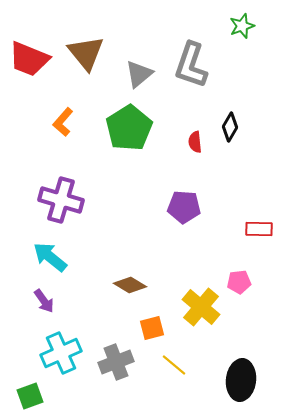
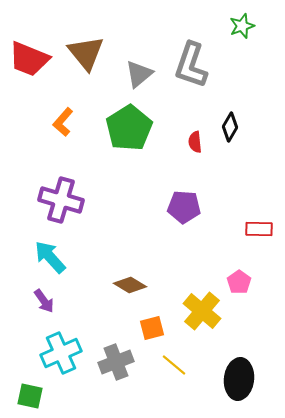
cyan arrow: rotated 9 degrees clockwise
pink pentagon: rotated 30 degrees counterclockwise
yellow cross: moved 1 px right, 4 px down
black ellipse: moved 2 px left, 1 px up
green square: rotated 32 degrees clockwise
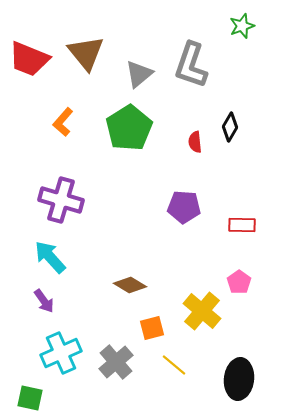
red rectangle: moved 17 px left, 4 px up
gray cross: rotated 20 degrees counterclockwise
green square: moved 2 px down
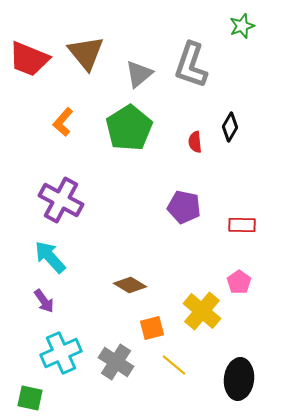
purple cross: rotated 12 degrees clockwise
purple pentagon: rotated 8 degrees clockwise
gray cross: rotated 16 degrees counterclockwise
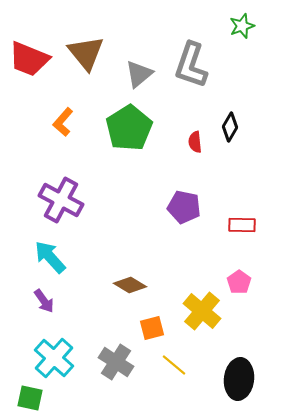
cyan cross: moved 7 px left, 5 px down; rotated 24 degrees counterclockwise
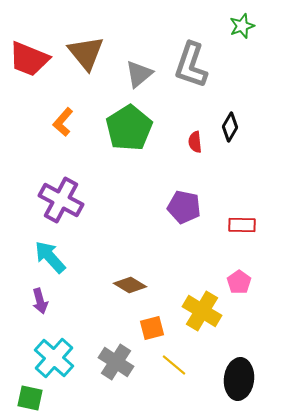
purple arrow: moved 4 px left; rotated 20 degrees clockwise
yellow cross: rotated 9 degrees counterclockwise
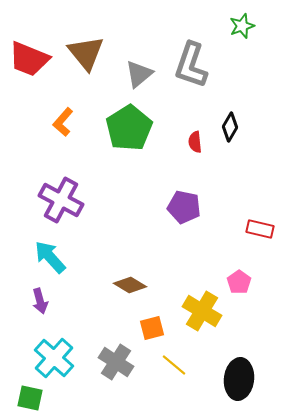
red rectangle: moved 18 px right, 4 px down; rotated 12 degrees clockwise
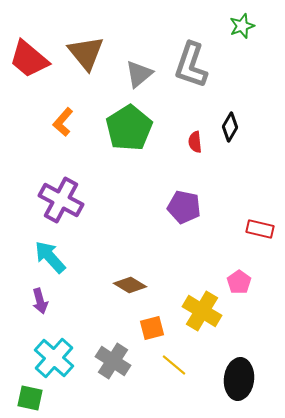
red trapezoid: rotated 18 degrees clockwise
gray cross: moved 3 px left, 1 px up
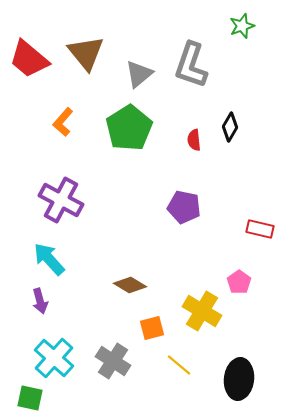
red semicircle: moved 1 px left, 2 px up
cyan arrow: moved 1 px left, 2 px down
yellow line: moved 5 px right
